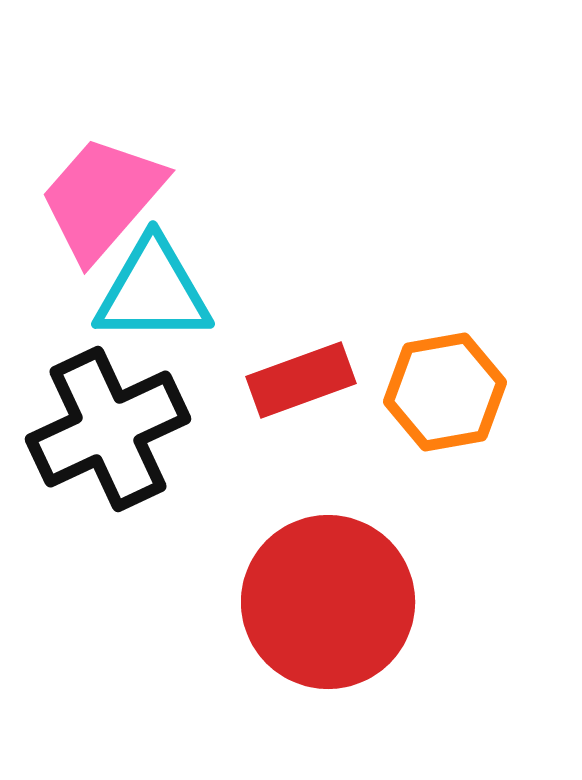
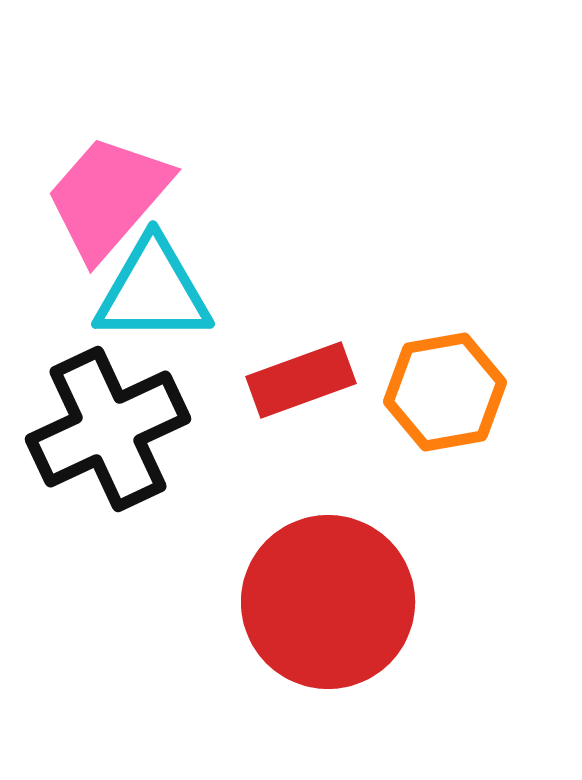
pink trapezoid: moved 6 px right, 1 px up
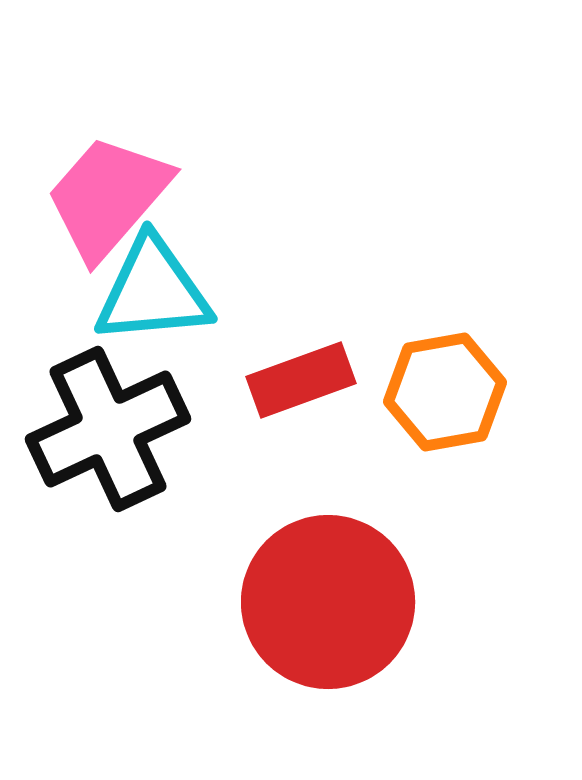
cyan triangle: rotated 5 degrees counterclockwise
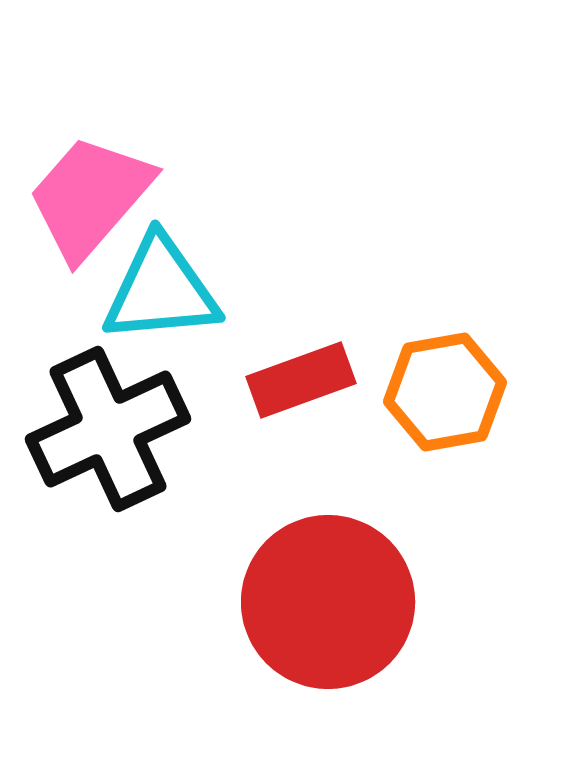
pink trapezoid: moved 18 px left
cyan triangle: moved 8 px right, 1 px up
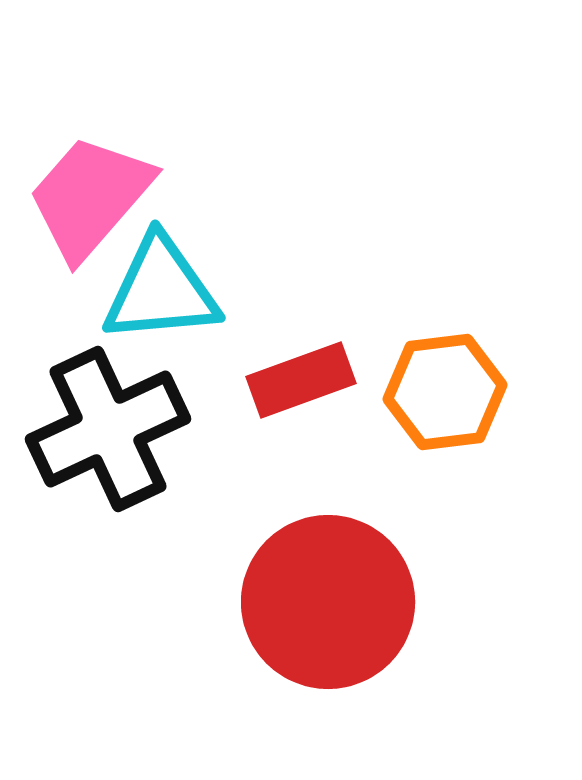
orange hexagon: rotated 3 degrees clockwise
